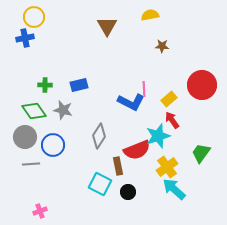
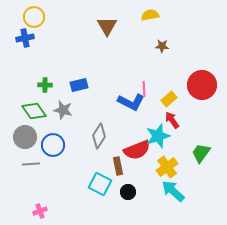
cyan arrow: moved 1 px left, 2 px down
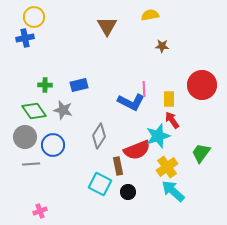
yellow rectangle: rotated 49 degrees counterclockwise
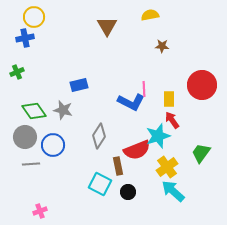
green cross: moved 28 px left, 13 px up; rotated 24 degrees counterclockwise
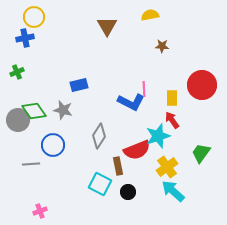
yellow rectangle: moved 3 px right, 1 px up
gray circle: moved 7 px left, 17 px up
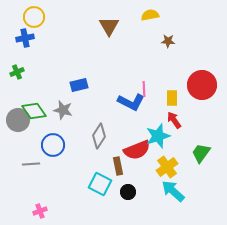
brown triangle: moved 2 px right
brown star: moved 6 px right, 5 px up
red arrow: moved 2 px right
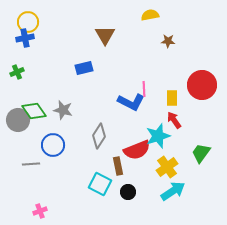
yellow circle: moved 6 px left, 5 px down
brown triangle: moved 4 px left, 9 px down
blue rectangle: moved 5 px right, 17 px up
cyan arrow: rotated 105 degrees clockwise
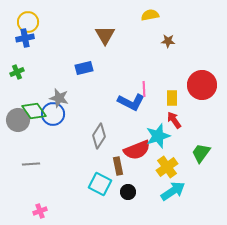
gray star: moved 4 px left, 12 px up
blue circle: moved 31 px up
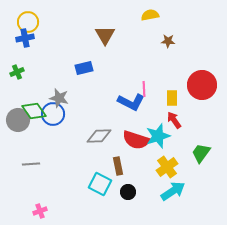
gray diamond: rotated 55 degrees clockwise
red semicircle: moved 1 px left, 10 px up; rotated 40 degrees clockwise
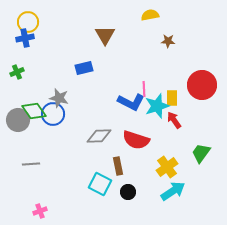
cyan star: moved 1 px left, 30 px up
